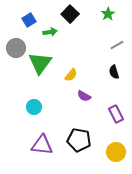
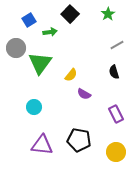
purple semicircle: moved 2 px up
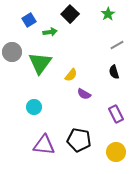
gray circle: moved 4 px left, 4 px down
purple triangle: moved 2 px right
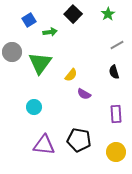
black square: moved 3 px right
purple rectangle: rotated 24 degrees clockwise
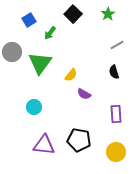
green arrow: moved 1 px down; rotated 136 degrees clockwise
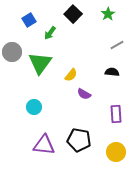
black semicircle: moved 2 px left; rotated 112 degrees clockwise
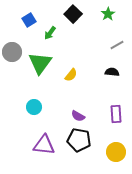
purple semicircle: moved 6 px left, 22 px down
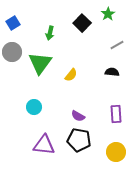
black square: moved 9 px right, 9 px down
blue square: moved 16 px left, 3 px down
green arrow: rotated 24 degrees counterclockwise
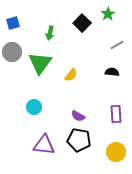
blue square: rotated 16 degrees clockwise
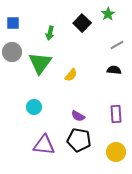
blue square: rotated 16 degrees clockwise
black semicircle: moved 2 px right, 2 px up
